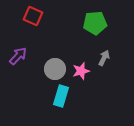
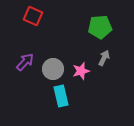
green pentagon: moved 5 px right, 4 px down
purple arrow: moved 7 px right, 6 px down
gray circle: moved 2 px left
cyan rectangle: rotated 30 degrees counterclockwise
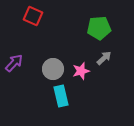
green pentagon: moved 1 px left, 1 px down
gray arrow: rotated 21 degrees clockwise
purple arrow: moved 11 px left, 1 px down
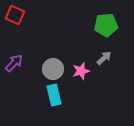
red square: moved 18 px left, 1 px up
green pentagon: moved 7 px right, 3 px up
cyan rectangle: moved 7 px left, 1 px up
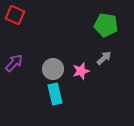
green pentagon: rotated 15 degrees clockwise
cyan rectangle: moved 1 px right, 1 px up
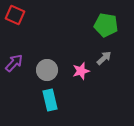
gray circle: moved 6 px left, 1 px down
cyan rectangle: moved 5 px left, 6 px down
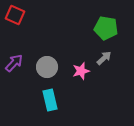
green pentagon: moved 3 px down
gray circle: moved 3 px up
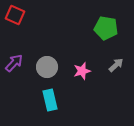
gray arrow: moved 12 px right, 7 px down
pink star: moved 1 px right
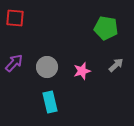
red square: moved 3 px down; rotated 18 degrees counterclockwise
cyan rectangle: moved 2 px down
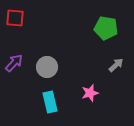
pink star: moved 8 px right, 22 px down
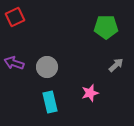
red square: moved 1 px up; rotated 30 degrees counterclockwise
green pentagon: moved 1 px up; rotated 10 degrees counterclockwise
purple arrow: rotated 114 degrees counterclockwise
